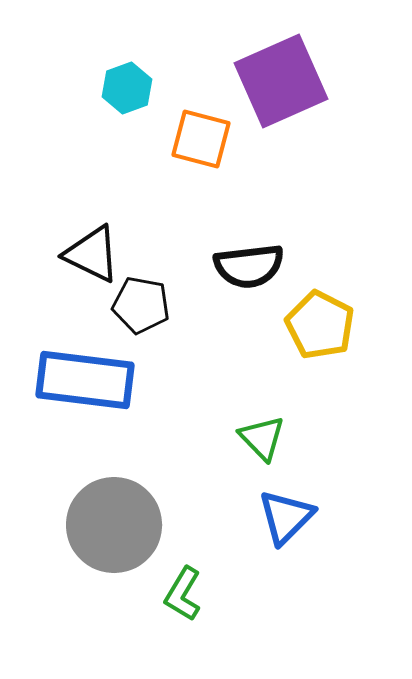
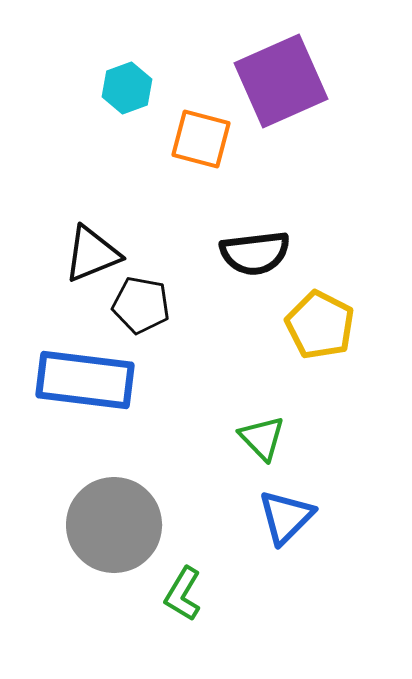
black triangle: rotated 48 degrees counterclockwise
black semicircle: moved 6 px right, 13 px up
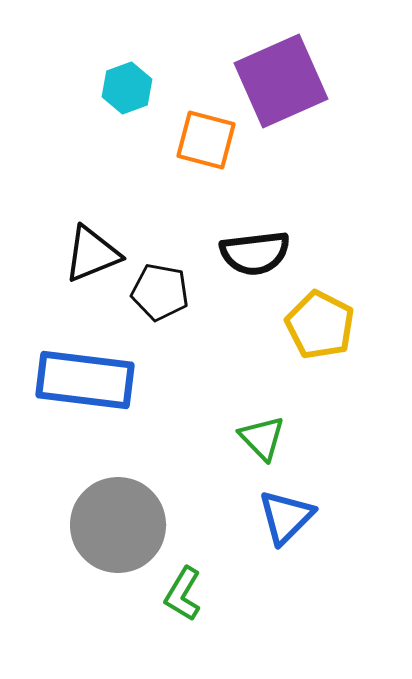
orange square: moved 5 px right, 1 px down
black pentagon: moved 19 px right, 13 px up
gray circle: moved 4 px right
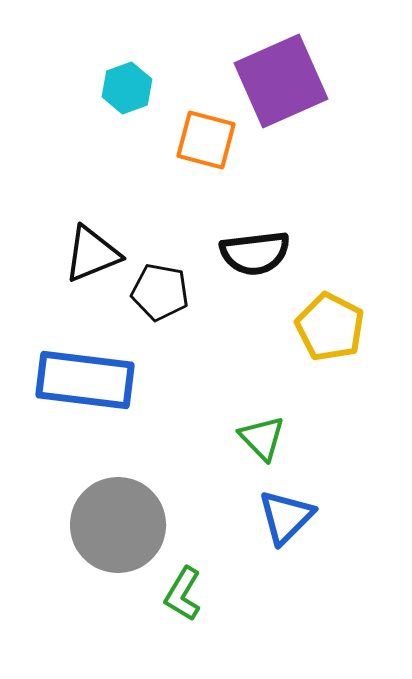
yellow pentagon: moved 10 px right, 2 px down
